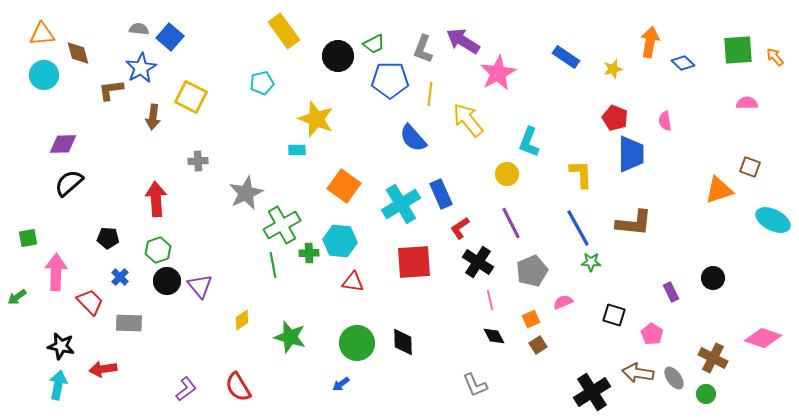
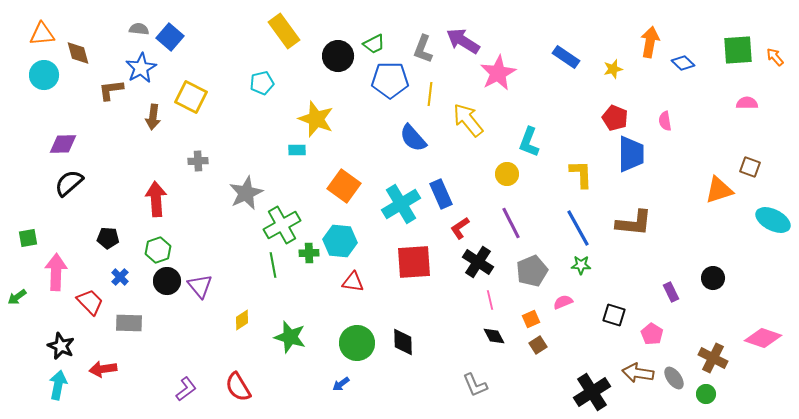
green star at (591, 262): moved 10 px left, 3 px down
black star at (61, 346): rotated 12 degrees clockwise
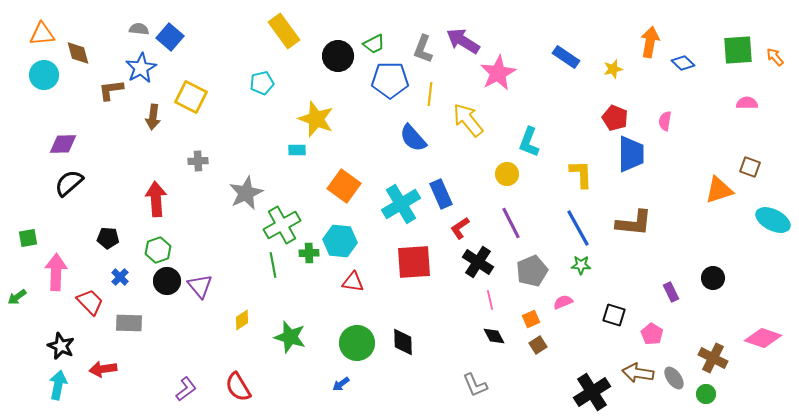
pink semicircle at (665, 121): rotated 18 degrees clockwise
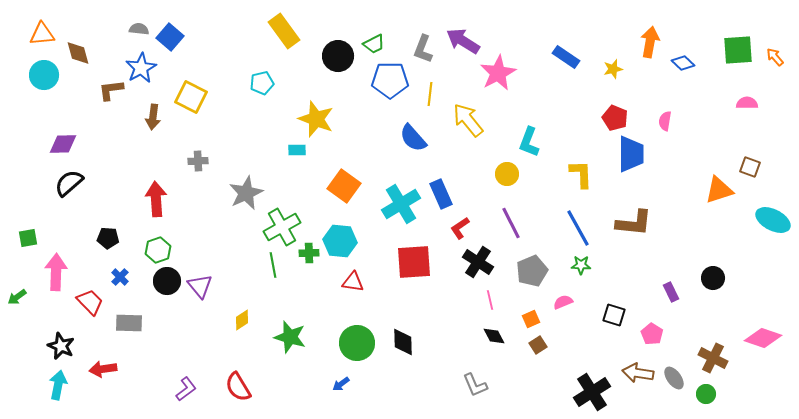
green cross at (282, 225): moved 2 px down
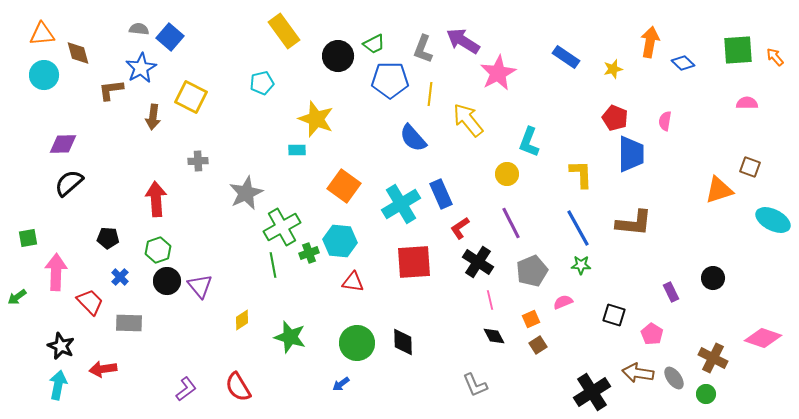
green cross at (309, 253): rotated 18 degrees counterclockwise
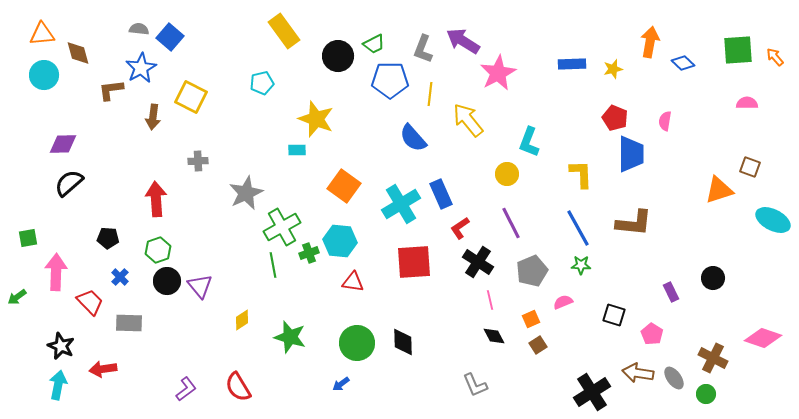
blue rectangle at (566, 57): moved 6 px right, 7 px down; rotated 36 degrees counterclockwise
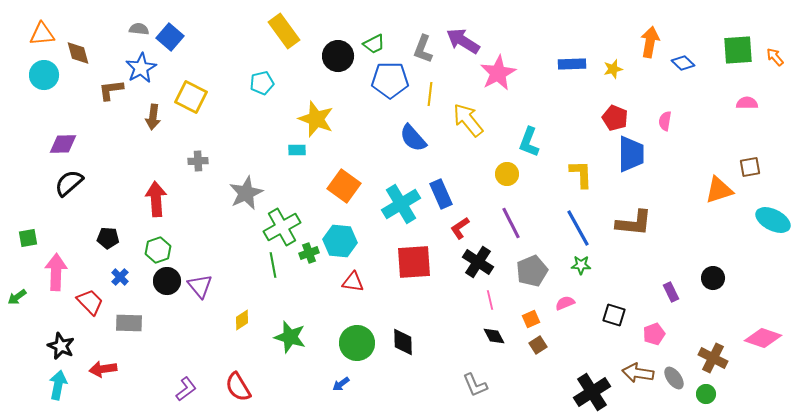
brown square at (750, 167): rotated 30 degrees counterclockwise
pink semicircle at (563, 302): moved 2 px right, 1 px down
pink pentagon at (652, 334): moved 2 px right; rotated 20 degrees clockwise
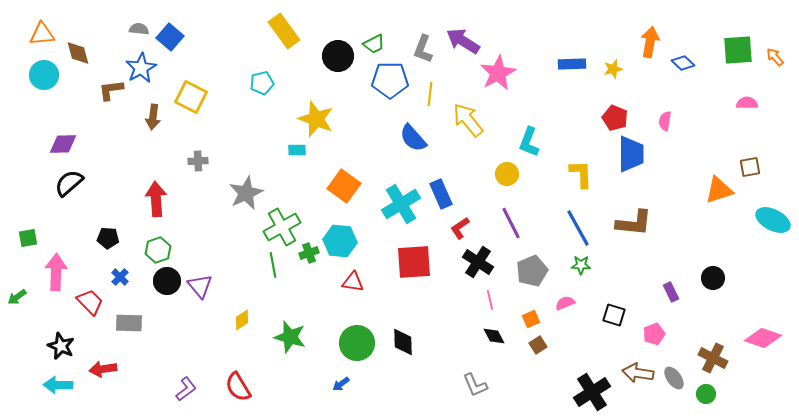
cyan arrow at (58, 385): rotated 100 degrees counterclockwise
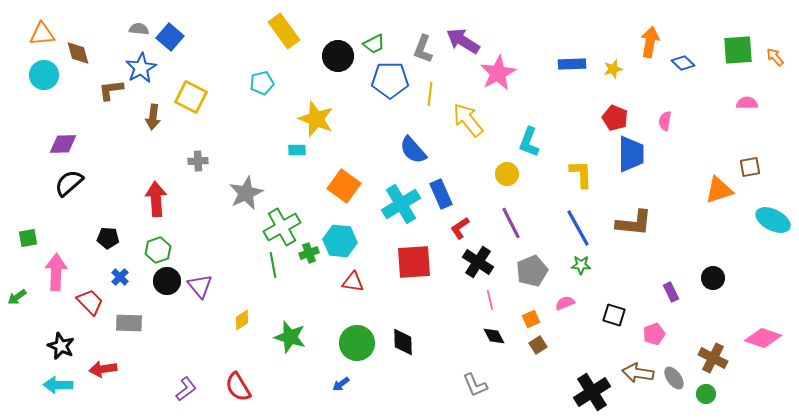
blue semicircle at (413, 138): moved 12 px down
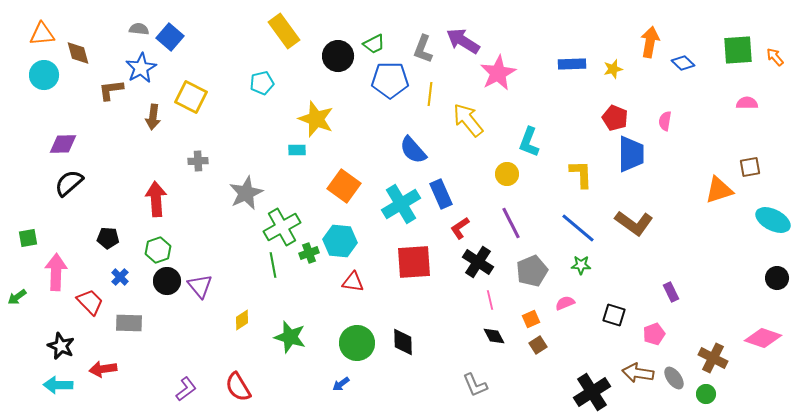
brown L-shape at (634, 223): rotated 30 degrees clockwise
blue line at (578, 228): rotated 21 degrees counterclockwise
black circle at (713, 278): moved 64 px right
